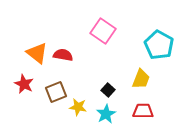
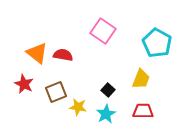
cyan pentagon: moved 2 px left, 2 px up
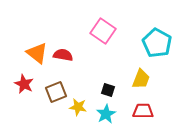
black square: rotated 24 degrees counterclockwise
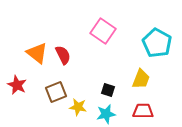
red semicircle: rotated 54 degrees clockwise
red star: moved 7 px left, 1 px down
cyan star: rotated 18 degrees clockwise
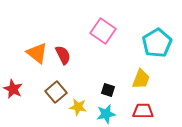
cyan pentagon: rotated 12 degrees clockwise
red star: moved 4 px left, 4 px down
brown square: rotated 20 degrees counterclockwise
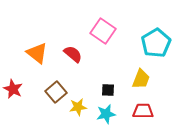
cyan pentagon: moved 1 px left
red semicircle: moved 10 px right, 1 px up; rotated 24 degrees counterclockwise
black square: rotated 16 degrees counterclockwise
yellow star: rotated 18 degrees counterclockwise
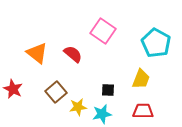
cyan pentagon: rotated 12 degrees counterclockwise
cyan star: moved 4 px left
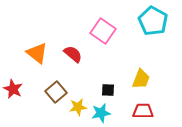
cyan pentagon: moved 3 px left, 22 px up
cyan star: moved 1 px left, 1 px up
